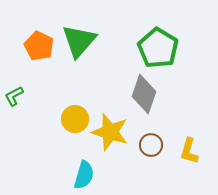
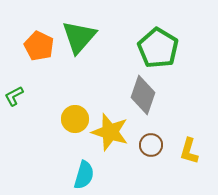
green triangle: moved 4 px up
gray diamond: moved 1 px left, 1 px down
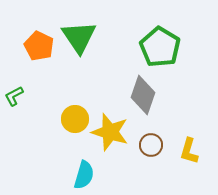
green triangle: rotated 15 degrees counterclockwise
green pentagon: moved 2 px right, 1 px up
